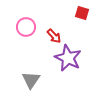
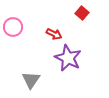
red square: rotated 24 degrees clockwise
pink circle: moved 13 px left
red arrow: moved 2 px up; rotated 21 degrees counterclockwise
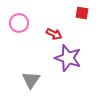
red square: rotated 32 degrees counterclockwise
pink circle: moved 6 px right, 4 px up
purple star: rotated 8 degrees counterclockwise
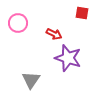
pink circle: moved 1 px left
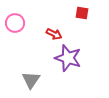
pink circle: moved 3 px left
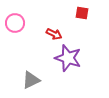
gray triangle: rotated 30 degrees clockwise
